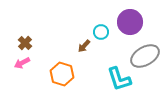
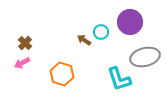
brown arrow: moved 6 px up; rotated 80 degrees clockwise
gray ellipse: moved 1 px down; rotated 16 degrees clockwise
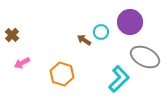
brown cross: moved 13 px left, 8 px up
gray ellipse: rotated 40 degrees clockwise
cyan L-shape: rotated 116 degrees counterclockwise
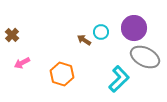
purple circle: moved 4 px right, 6 px down
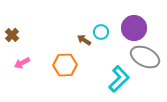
orange hexagon: moved 3 px right, 9 px up; rotated 20 degrees counterclockwise
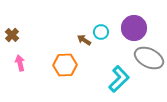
gray ellipse: moved 4 px right, 1 px down
pink arrow: moved 2 px left; rotated 105 degrees clockwise
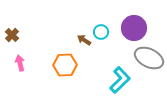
cyan L-shape: moved 1 px right, 1 px down
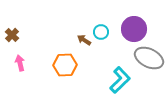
purple circle: moved 1 px down
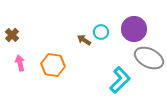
orange hexagon: moved 12 px left; rotated 10 degrees clockwise
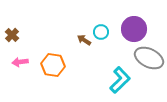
pink arrow: moved 1 px up; rotated 84 degrees counterclockwise
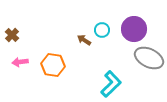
cyan circle: moved 1 px right, 2 px up
cyan L-shape: moved 9 px left, 4 px down
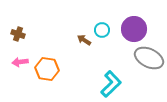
brown cross: moved 6 px right, 1 px up; rotated 24 degrees counterclockwise
orange hexagon: moved 6 px left, 4 px down
